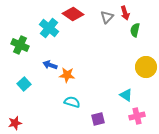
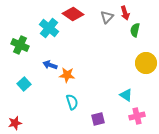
yellow circle: moved 4 px up
cyan semicircle: rotated 56 degrees clockwise
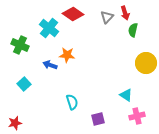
green semicircle: moved 2 px left
orange star: moved 20 px up
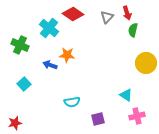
red arrow: moved 2 px right
cyan semicircle: rotated 98 degrees clockwise
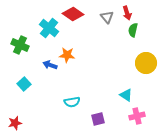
gray triangle: rotated 24 degrees counterclockwise
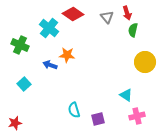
yellow circle: moved 1 px left, 1 px up
cyan semicircle: moved 2 px right, 8 px down; rotated 84 degrees clockwise
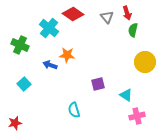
purple square: moved 35 px up
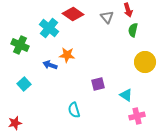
red arrow: moved 1 px right, 3 px up
